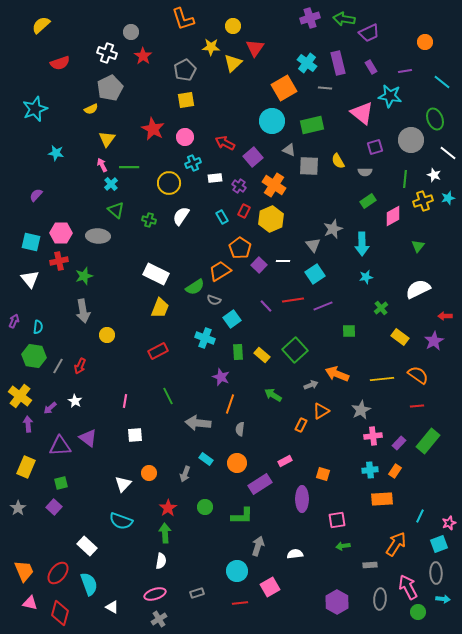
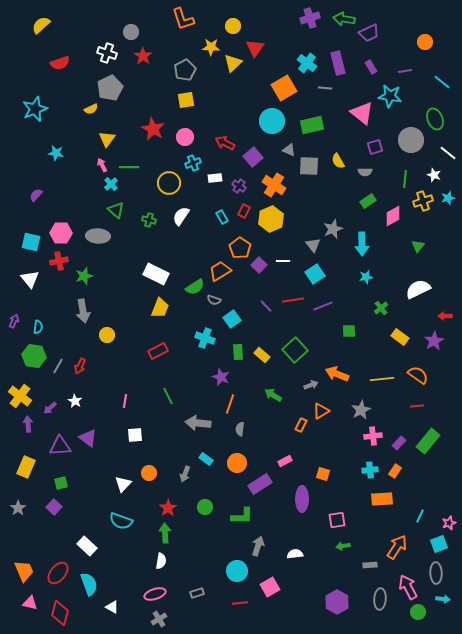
orange arrow at (396, 544): moved 1 px right, 3 px down
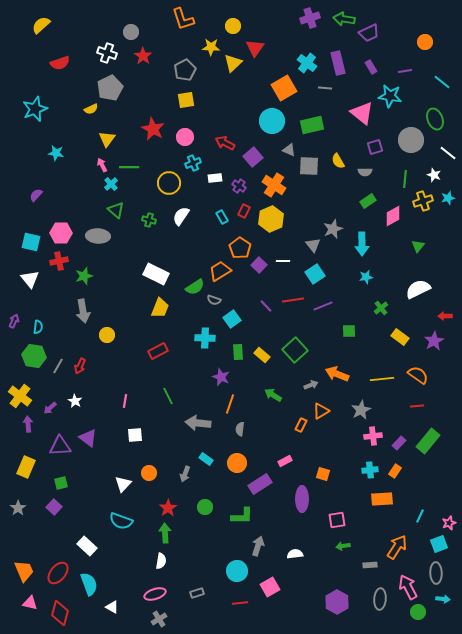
cyan cross at (205, 338): rotated 18 degrees counterclockwise
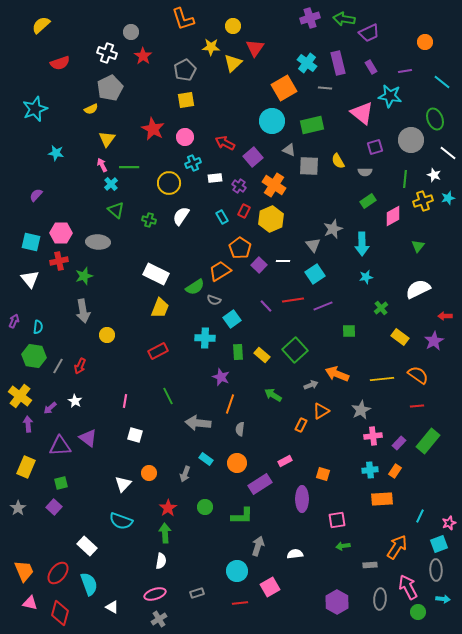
gray ellipse at (98, 236): moved 6 px down
white square at (135, 435): rotated 21 degrees clockwise
gray ellipse at (436, 573): moved 3 px up
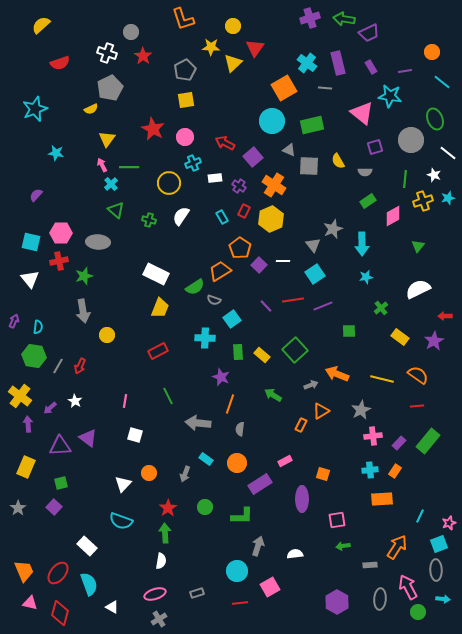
orange circle at (425, 42): moved 7 px right, 10 px down
yellow line at (382, 379): rotated 20 degrees clockwise
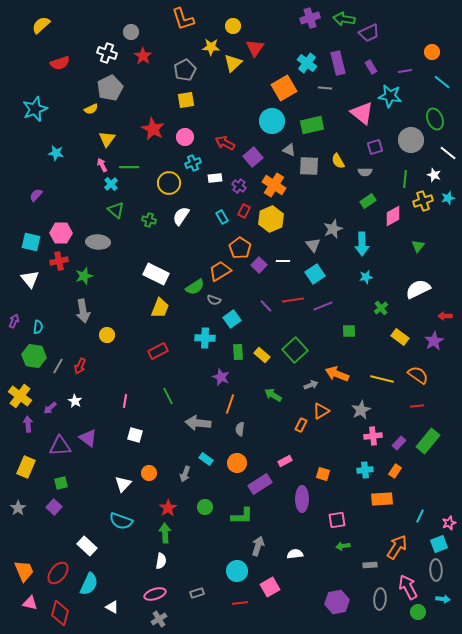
cyan cross at (370, 470): moved 5 px left
cyan semicircle at (89, 584): rotated 45 degrees clockwise
purple hexagon at (337, 602): rotated 20 degrees clockwise
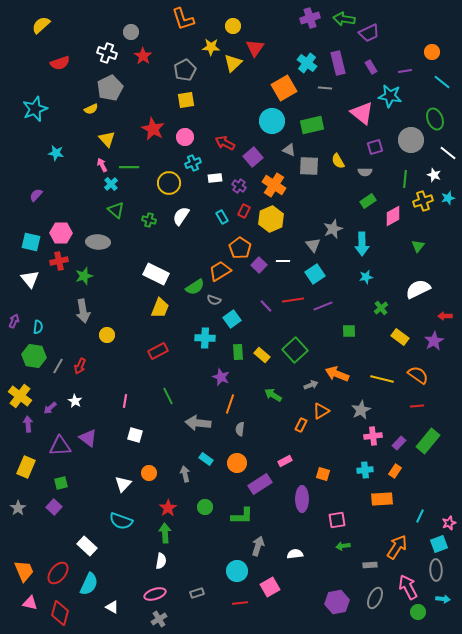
yellow triangle at (107, 139): rotated 18 degrees counterclockwise
gray arrow at (185, 474): rotated 147 degrees clockwise
gray ellipse at (380, 599): moved 5 px left, 1 px up; rotated 20 degrees clockwise
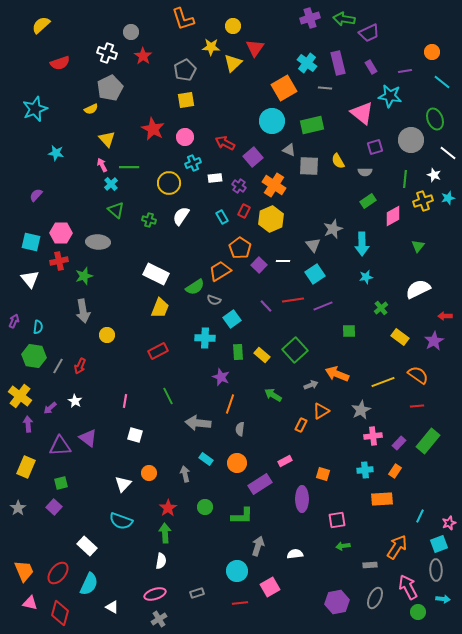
yellow line at (382, 379): moved 1 px right, 3 px down; rotated 35 degrees counterclockwise
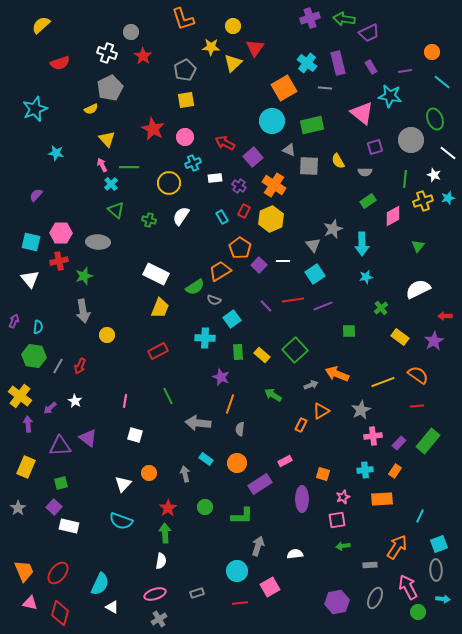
pink star at (449, 523): moved 106 px left, 26 px up
white rectangle at (87, 546): moved 18 px left, 20 px up; rotated 30 degrees counterclockwise
cyan semicircle at (89, 584): moved 11 px right
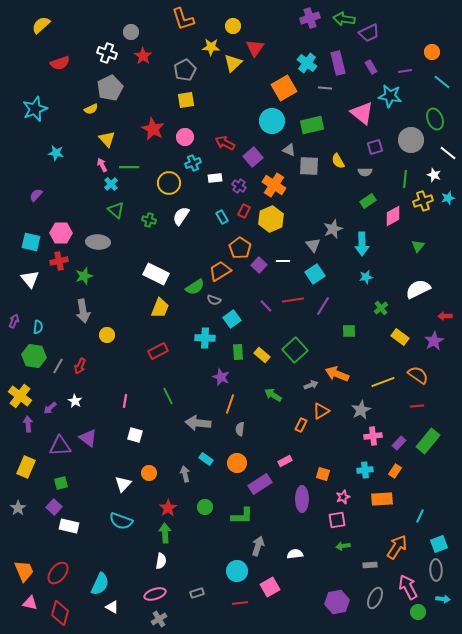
purple line at (323, 306): rotated 36 degrees counterclockwise
